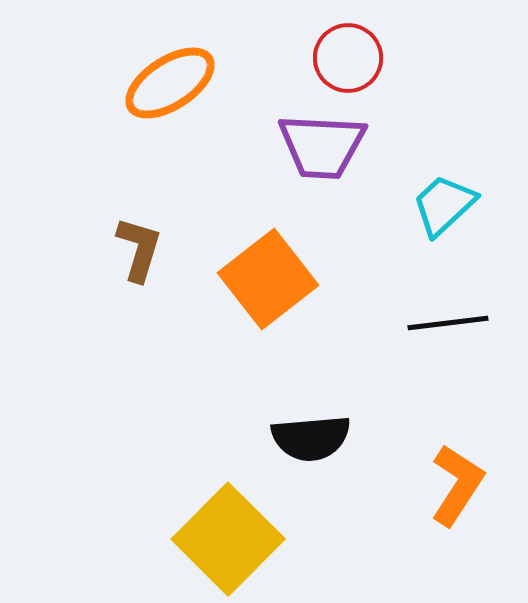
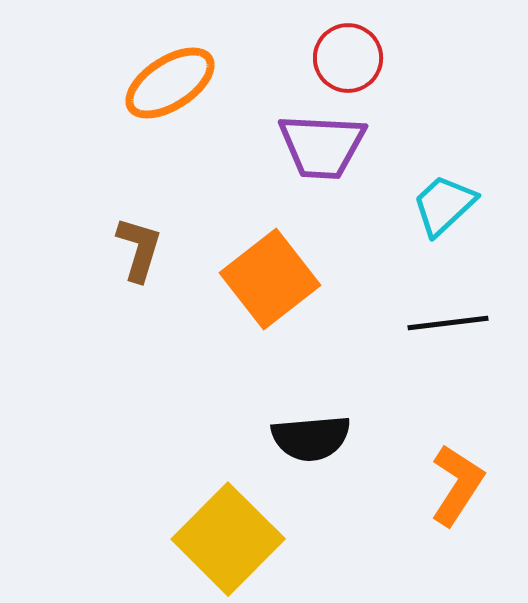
orange square: moved 2 px right
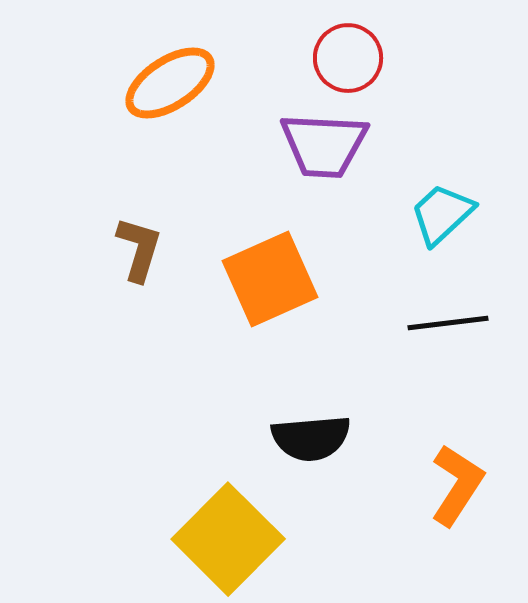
purple trapezoid: moved 2 px right, 1 px up
cyan trapezoid: moved 2 px left, 9 px down
orange square: rotated 14 degrees clockwise
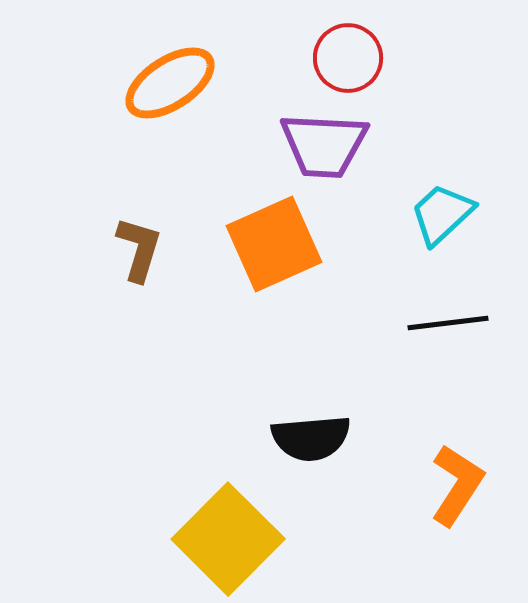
orange square: moved 4 px right, 35 px up
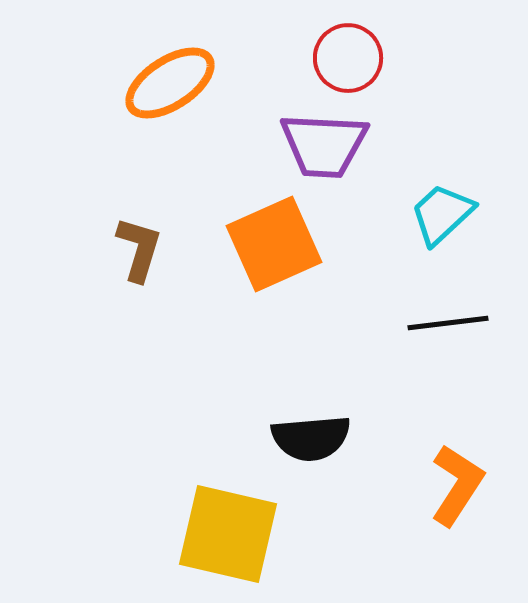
yellow square: moved 5 px up; rotated 32 degrees counterclockwise
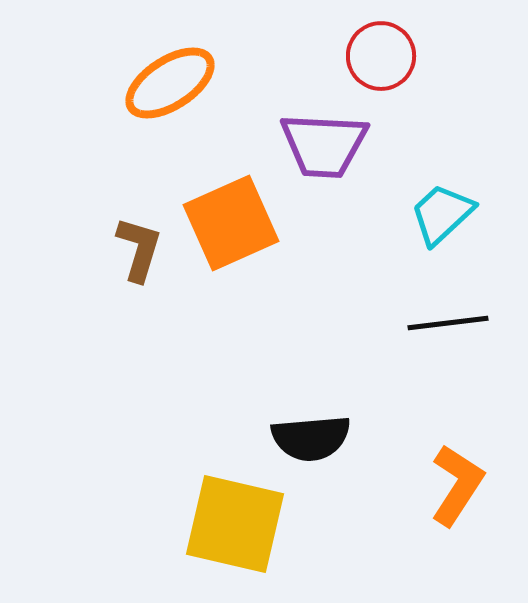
red circle: moved 33 px right, 2 px up
orange square: moved 43 px left, 21 px up
yellow square: moved 7 px right, 10 px up
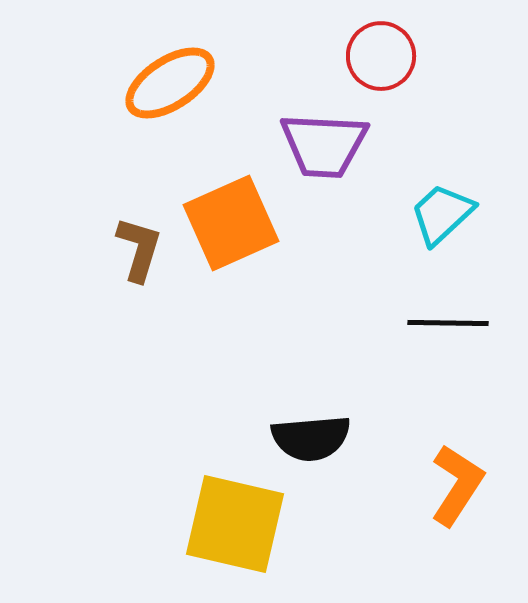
black line: rotated 8 degrees clockwise
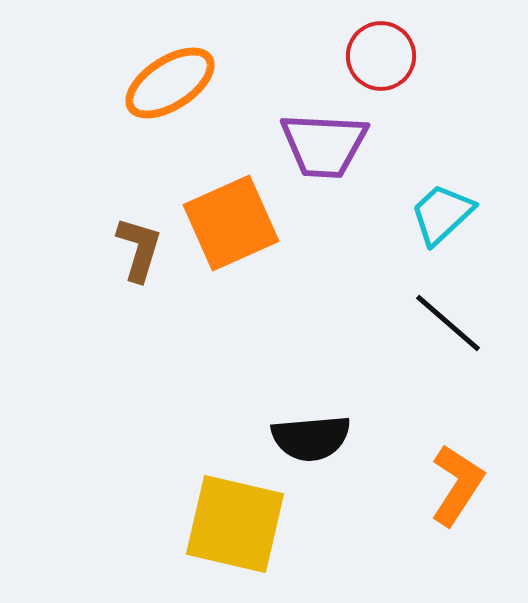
black line: rotated 40 degrees clockwise
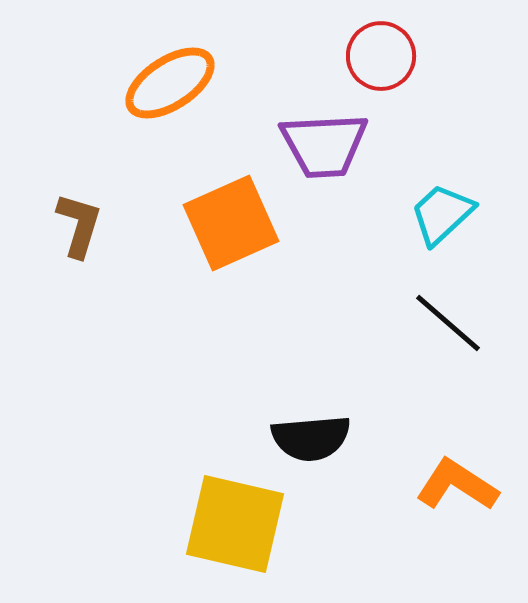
purple trapezoid: rotated 6 degrees counterclockwise
brown L-shape: moved 60 px left, 24 px up
orange L-shape: rotated 90 degrees counterclockwise
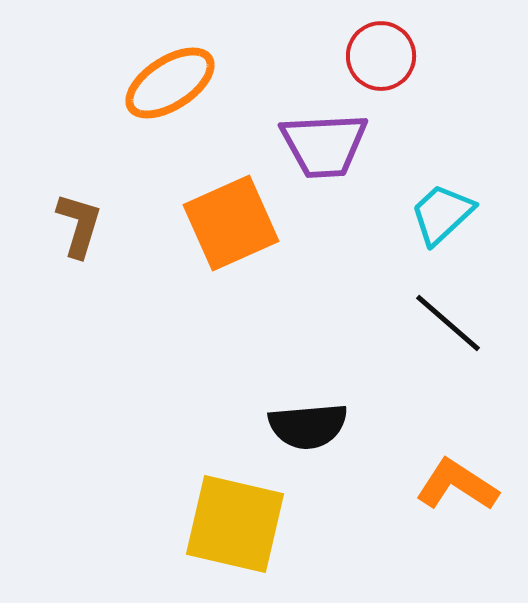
black semicircle: moved 3 px left, 12 px up
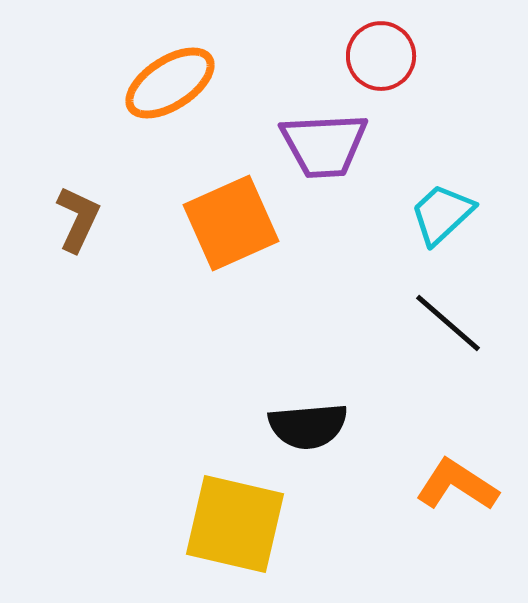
brown L-shape: moved 1 px left, 6 px up; rotated 8 degrees clockwise
